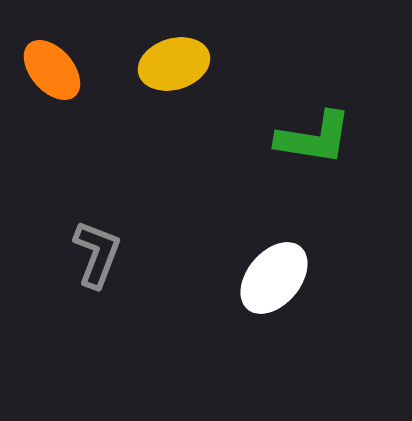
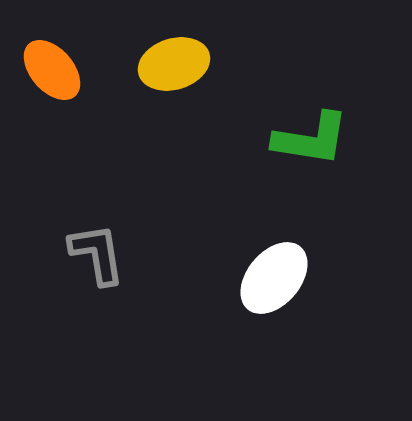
green L-shape: moved 3 px left, 1 px down
gray L-shape: rotated 30 degrees counterclockwise
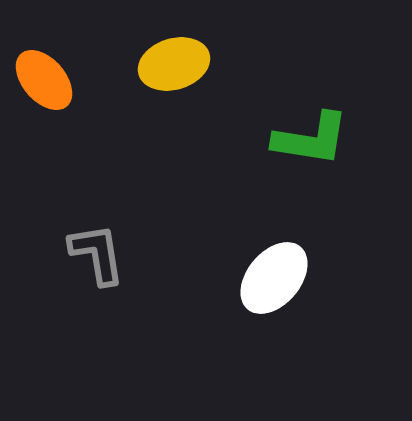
orange ellipse: moved 8 px left, 10 px down
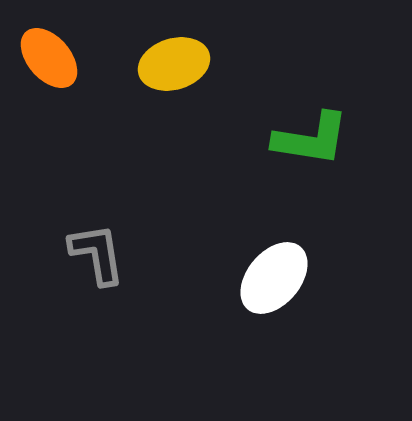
orange ellipse: moved 5 px right, 22 px up
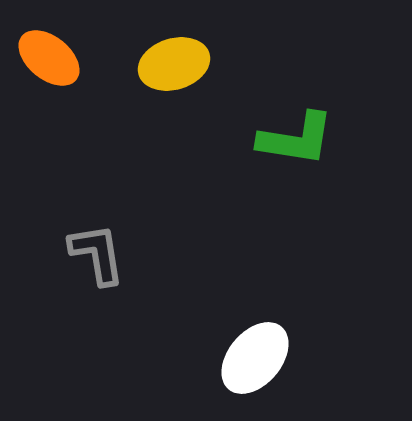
orange ellipse: rotated 10 degrees counterclockwise
green L-shape: moved 15 px left
white ellipse: moved 19 px left, 80 px down
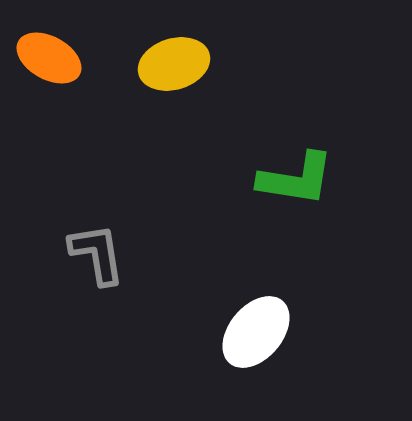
orange ellipse: rotated 10 degrees counterclockwise
green L-shape: moved 40 px down
white ellipse: moved 1 px right, 26 px up
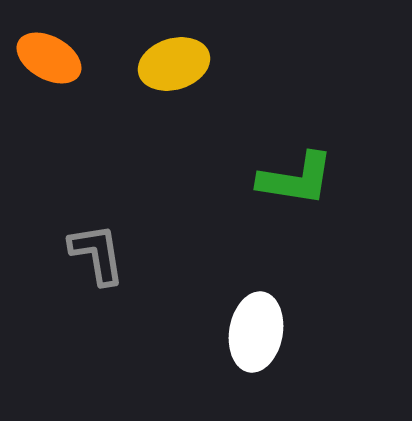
white ellipse: rotated 30 degrees counterclockwise
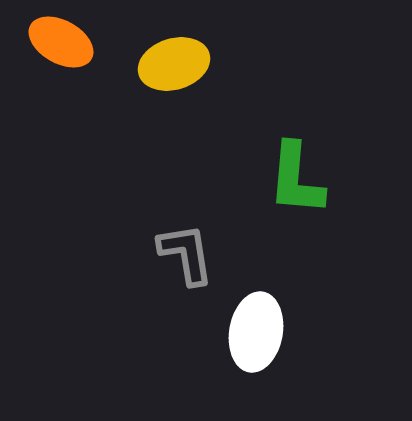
orange ellipse: moved 12 px right, 16 px up
green L-shape: rotated 86 degrees clockwise
gray L-shape: moved 89 px right
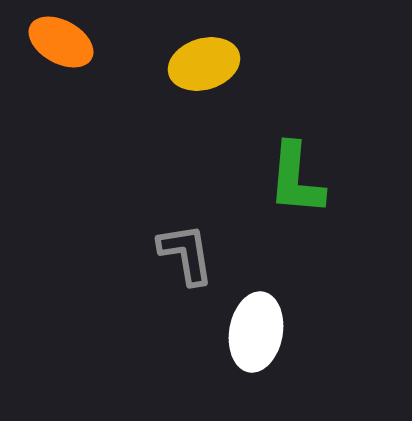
yellow ellipse: moved 30 px right
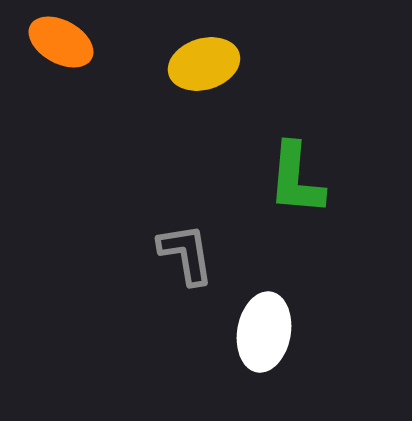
white ellipse: moved 8 px right
